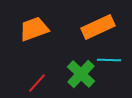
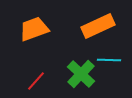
orange rectangle: moved 1 px up
red line: moved 1 px left, 2 px up
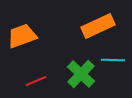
orange trapezoid: moved 12 px left, 7 px down
cyan line: moved 4 px right
red line: rotated 25 degrees clockwise
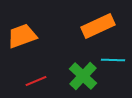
green cross: moved 2 px right, 2 px down
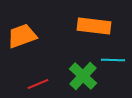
orange rectangle: moved 4 px left; rotated 32 degrees clockwise
red line: moved 2 px right, 3 px down
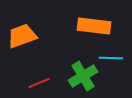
cyan line: moved 2 px left, 2 px up
green cross: rotated 16 degrees clockwise
red line: moved 1 px right, 1 px up
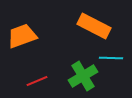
orange rectangle: rotated 20 degrees clockwise
red line: moved 2 px left, 2 px up
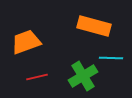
orange rectangle: rotated 12 degrees counterclockwise
orange trapezoid: moved 4 px right, 6 px down
red line: moved 4 px up; rotated 10 degrees clockwise
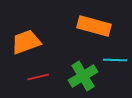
cyan line: moved 4 px right, 2 px down
red line: moved 1 px right
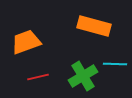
cyan line: moved 4 px down
